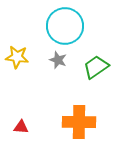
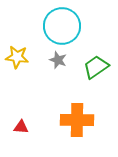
cyan circle: moved 3 px left
orange cross: moved 2 px left, 2 px up
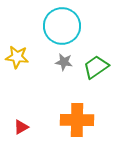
gray star: moved 6 px right, 2 px down; rotated 12 degrees counterclockwise
red triangle: rotated 35 degrees counterclockwise
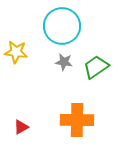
yellow star: moved 1 px left, 5 px up
